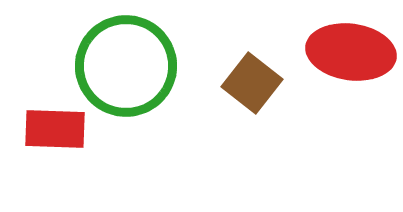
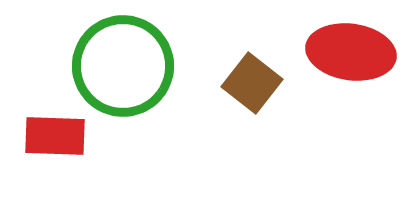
green circle: moved 3 px left
red rectangle: moved 7 px down
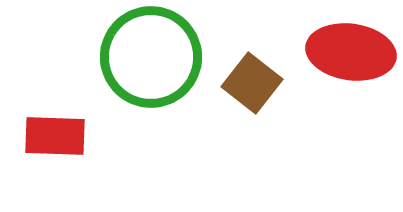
green circle: moved 28 px right, 9 px up
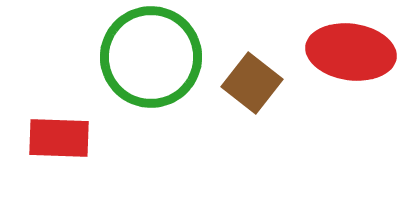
red rectangle: moved 4 px right, 2 px down
